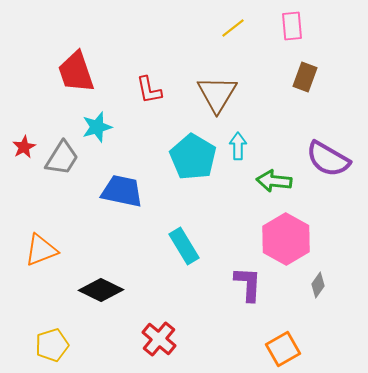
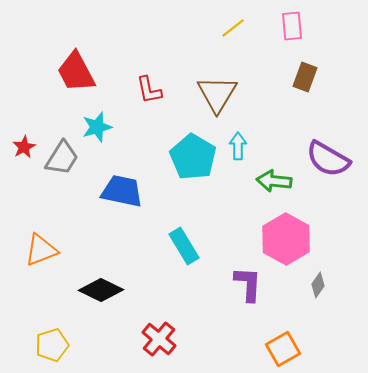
red trapezoid: rotated 9 degrees counterclockwise
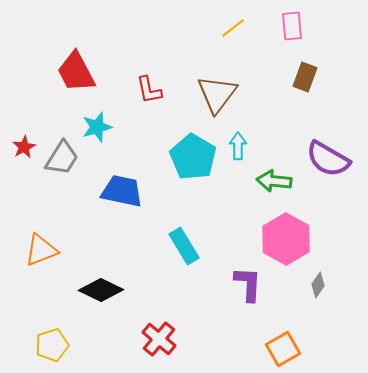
brown triangle: rotated 6 degrees clockwise
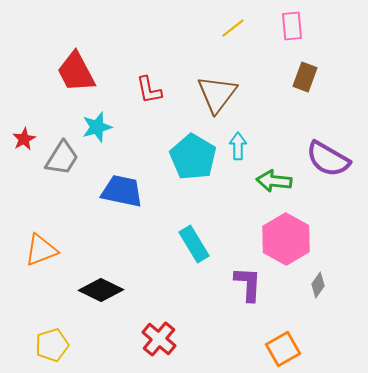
red star: moved 8 px up
cyan rectangle: moved 10 px right, 2 px up
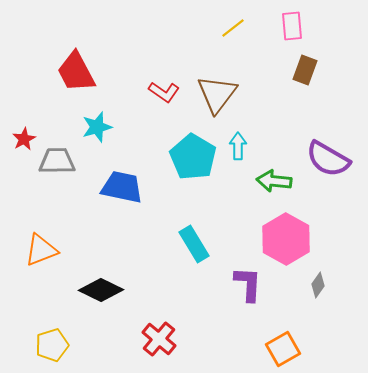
brown rectangle: moved 7 px up
red L-shape: moved 15 px right, 2 px down; rotated 44 degrees counterclockwise
gray trapezoid: moved 5 px left, 3 px down; rotated 123 degrees counterclockwise
blue trapezoid: moved 4 px up
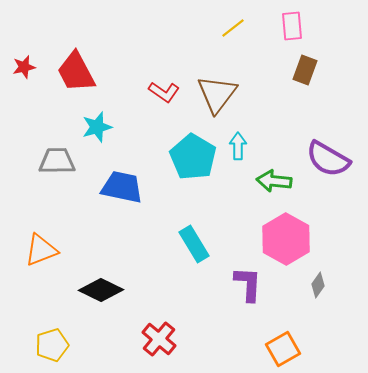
red star: moved 72 px up; rotated 15 degrees clockwise
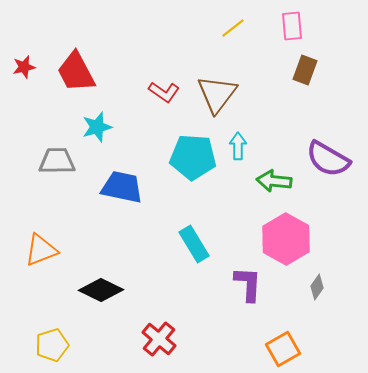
cyan pentagon: rotated 27 degrees counterclockwise
gray diamond: moved 1 px left, 2 px down
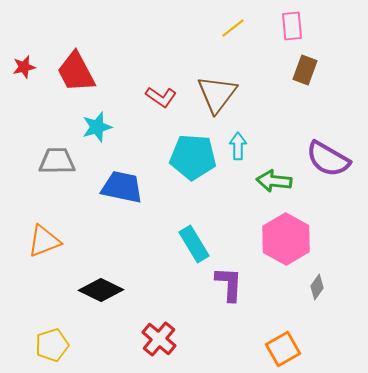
red L-shape: moved 3 px left, 5 px down
orange triangle: moved 3 px right, 9 px up
purple L-shape: moved 19 px left
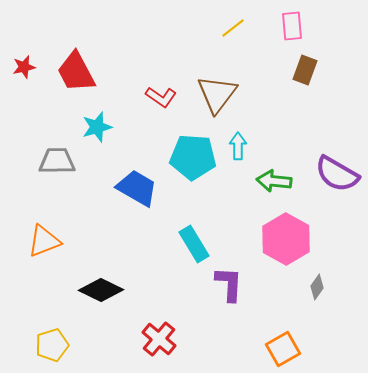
purple semicircle: moved 9 px right, 15 px down
blue trapezoid: moved 15 px right, 1 px down; rotated 18 degrees clockwise
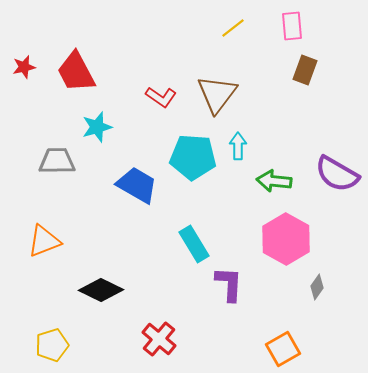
blue trapezoid: moved 3 px up
